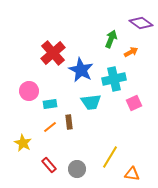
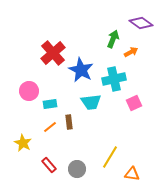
green arrow: moved 2 px right
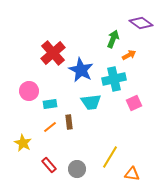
orange arrow: moved 2 px left, 3 px down
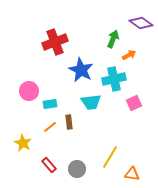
red cross: moved 2 px right, 11 px up; rotated 20 degrees clockwise
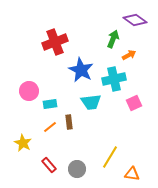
purple diamond: moved 6 px left, 3 px up
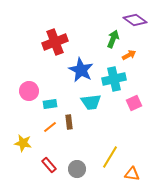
yellow star: rotated 18 degrees counterclockwise
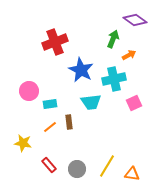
yellow line: moved 3 px left, 9 px down
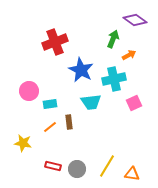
red rectangle: moved 4 px right, 1 px down; rotated 35 degrees counterclockwise
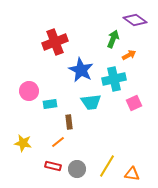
orange line: moved 8 px right, 15 px down
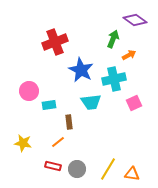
cyan rectangle: moved 1 px left, 1 px down
yellow line: moved 1 px right, 3 px down
